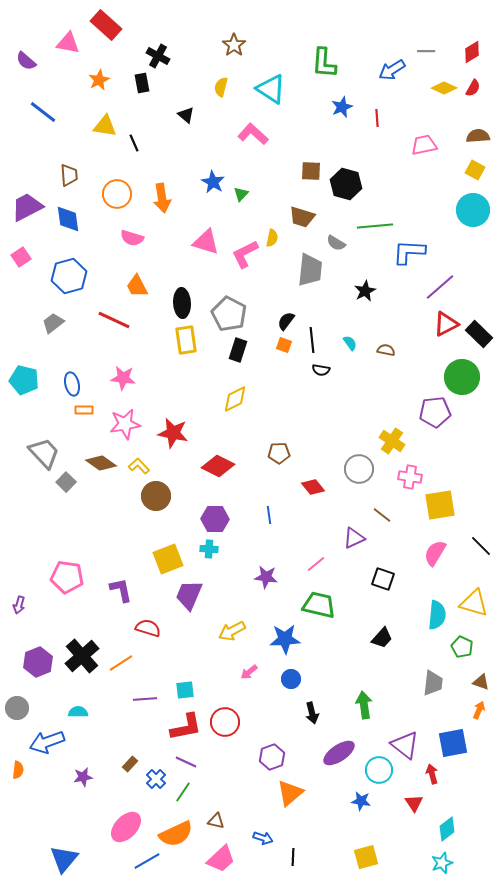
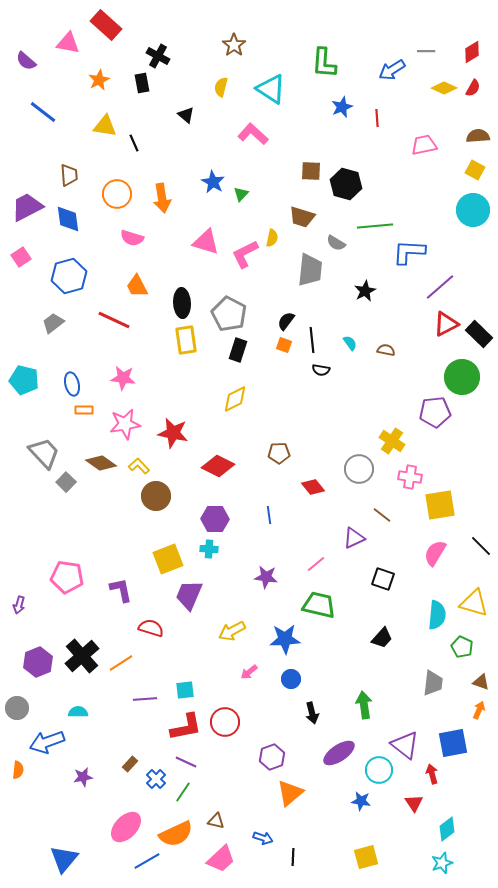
red semicircle at (148, 628): moved 3 px right
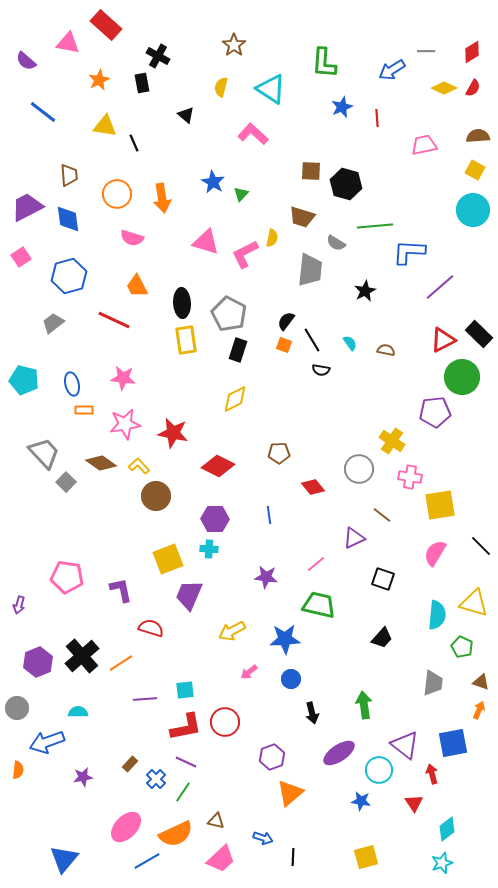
red triangle at (446, 324): moved 3 px left, 16 px down
black line at (312, 340): rotated 25 degrees counterclockwise
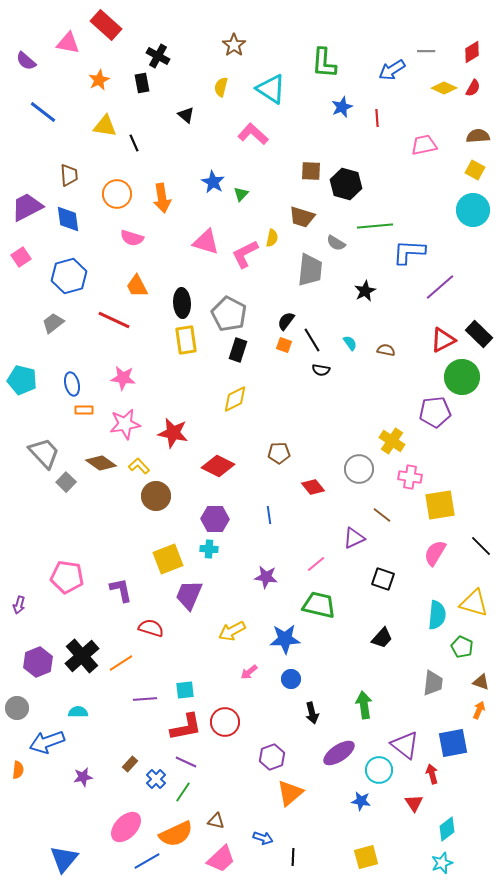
cyan pentagon at (24, 380): moved 2 px left
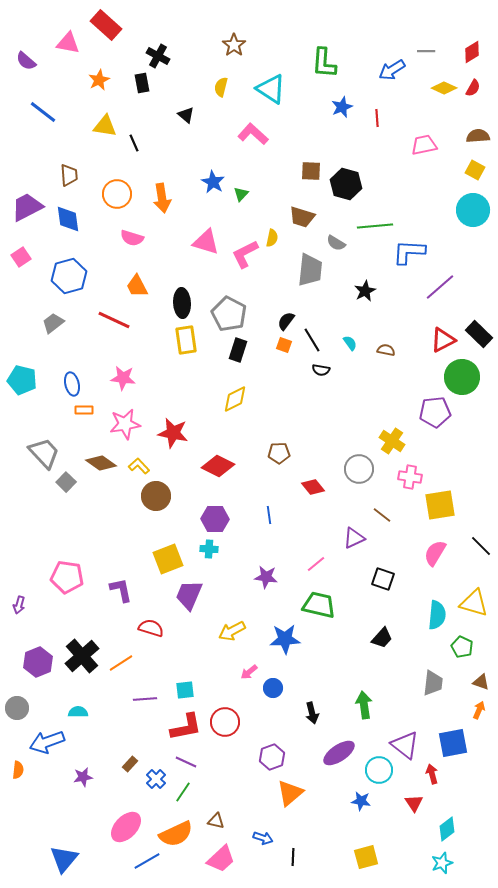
blue circle at (291, 679): moved 18 px left, 9 px down
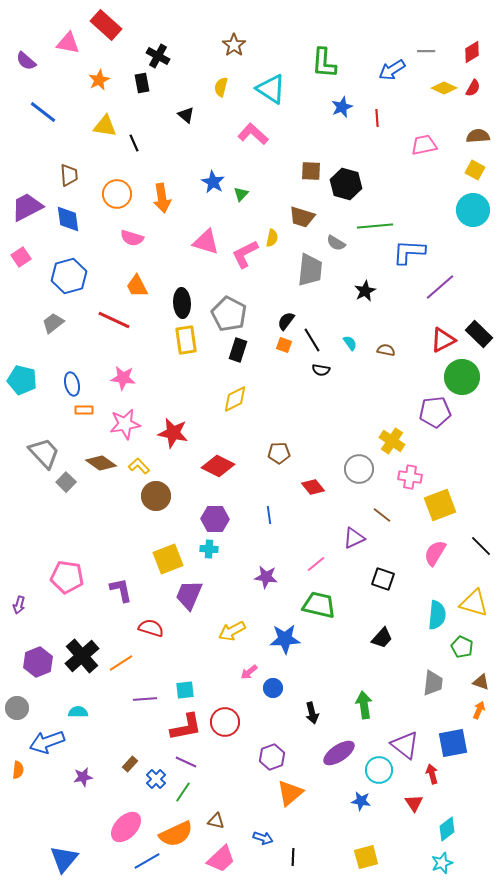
yellow square at (440, 505): rotated 12 degrees counterclockwise
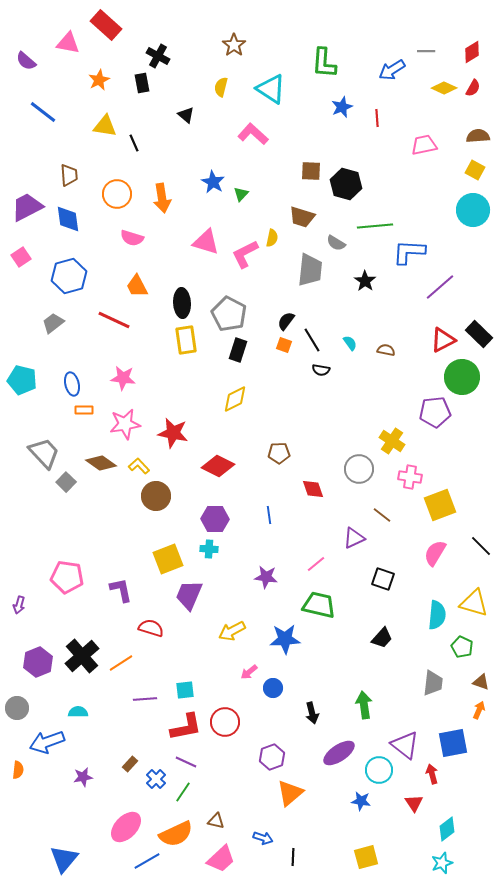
black star at (365, 291): moved 10 px up; rotated 10 degrees counterclockwise
red diamond at (313, 487): moved 2 px down; rotated 20 degrees clockwise
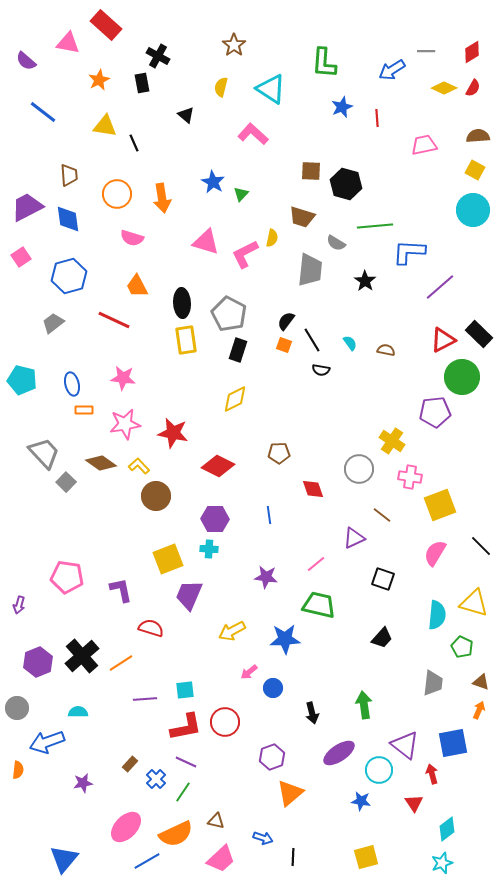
purple star at (83, 777): moved 6 px down
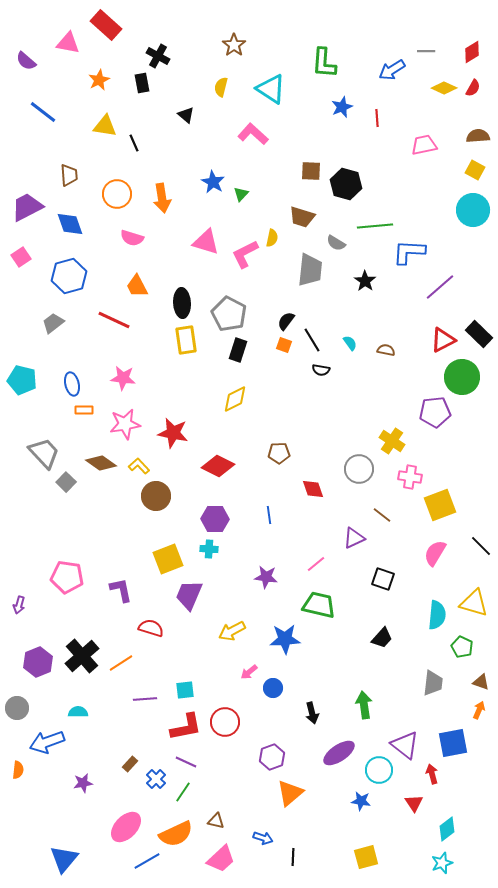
blue diamond at (68, 219): moved 2 px right, 5 px down; rotated 12 degrees counterclockwise
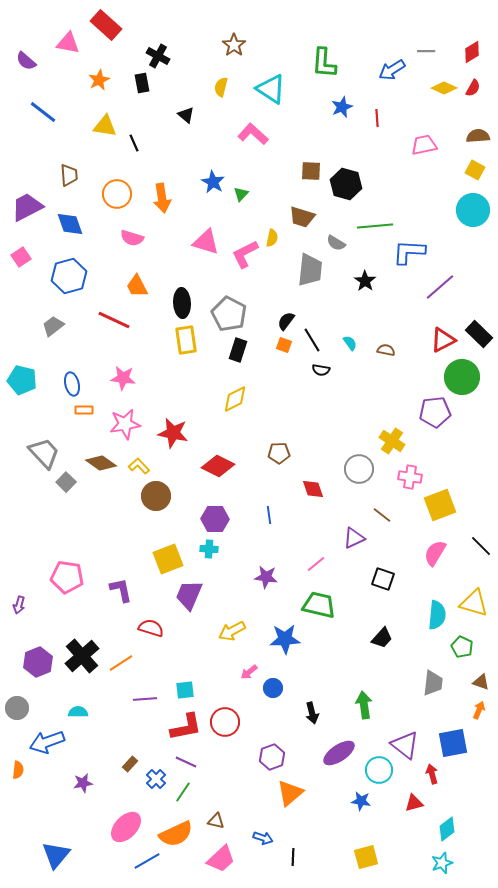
gray trapezoid at (53, 323): moved 3 px down
red triangle at (414, 803): rotated 48 degrees clockwise
blue triangle at (64, 859): moved 8 px left, 4 px up
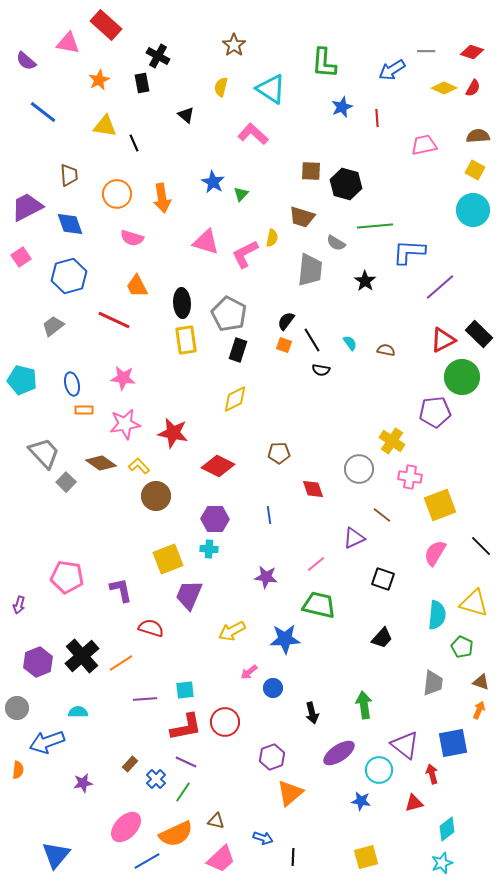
red diamond at (472, 52): rotated 50 degrees clockwise
